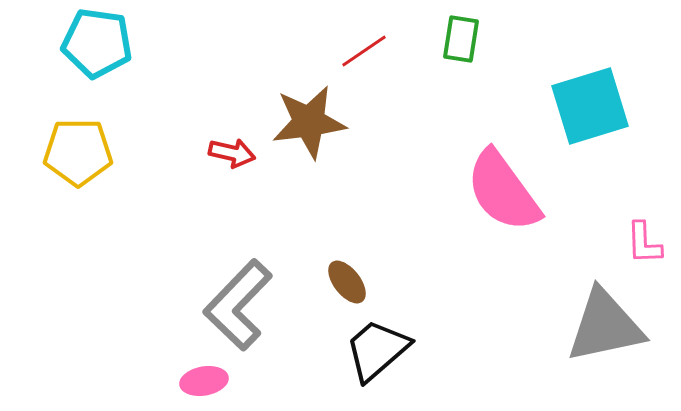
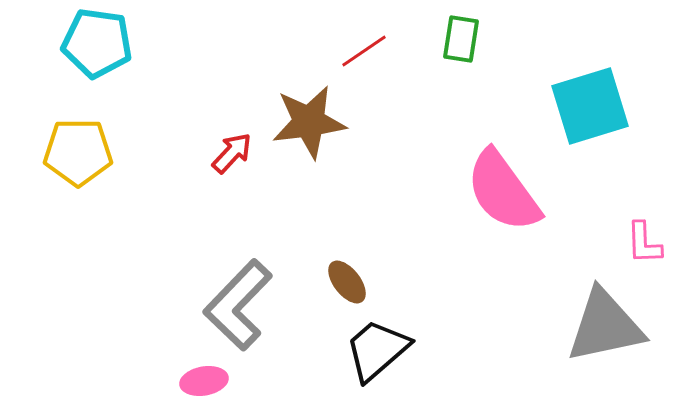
red arrow: rotated 60 degrees counterclockwise
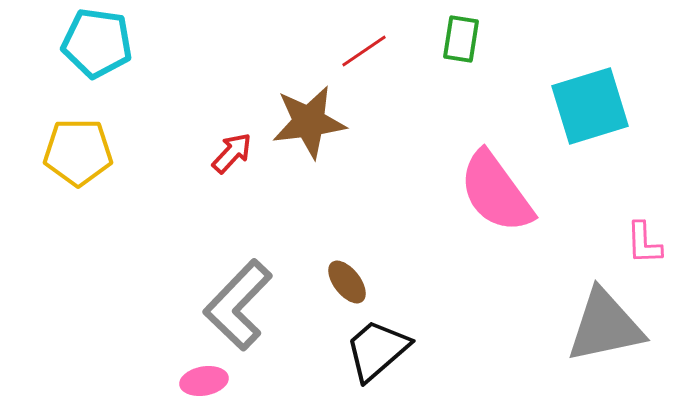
pink semicircle: moved 7 px left, 1 px down
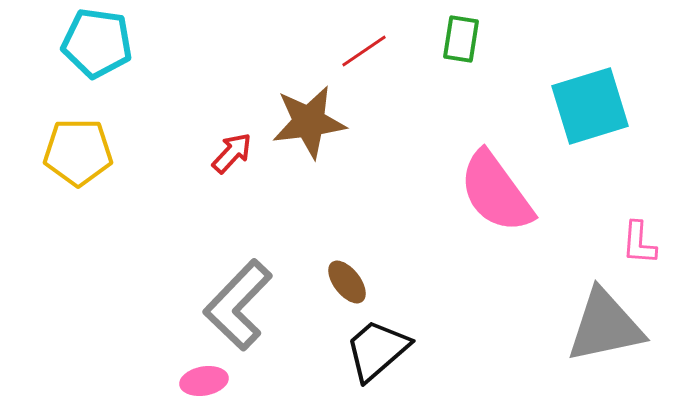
pink L-shape: moved 5 px left; rotated 6 degrees clockwise
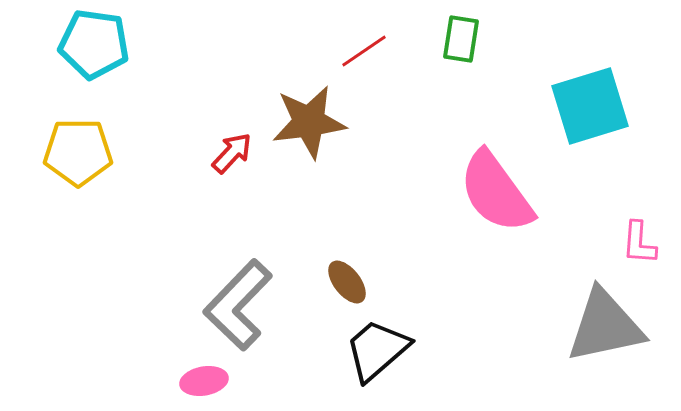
cyan pentagon: moved 3 px left, 1 px down
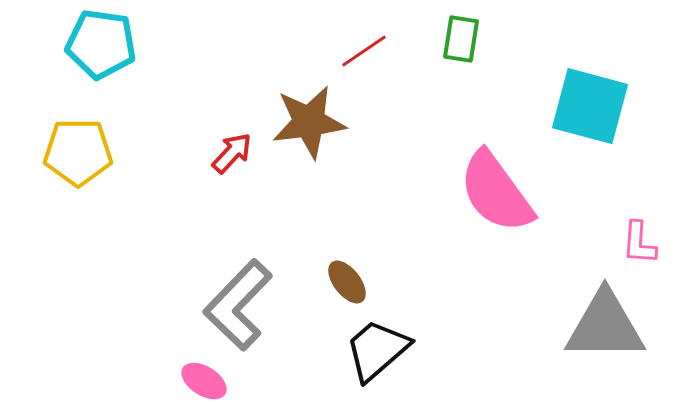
cyan pentagon: moved 7 px right
cyan square: rotated 32 degrees clockwise
gray triangle: rotated 12 degrees clockwise
pink ellipse: rotated 42 degrees clockwise
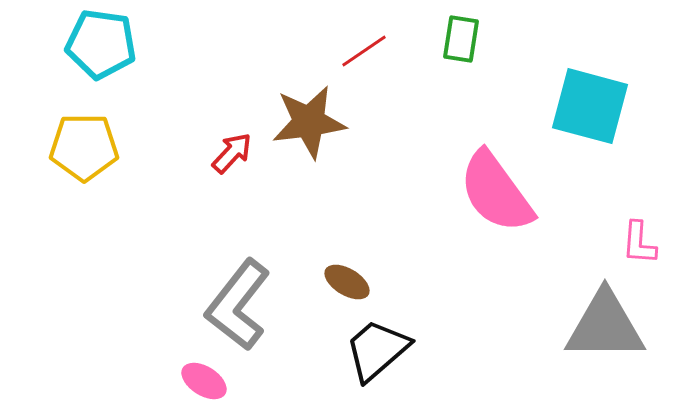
yellow pentagon: moved 6 px right, 5 px up
brown ellipse: rotated 21 degrees counterclockwise
gray L-shape: rotated 6 degrees counterclockwise
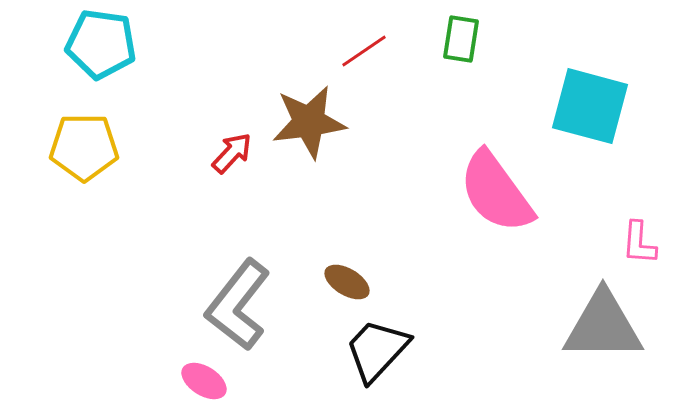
gray triangle: moved 2 px left
black trapezoid: rotated 6 degrees counterclockwise
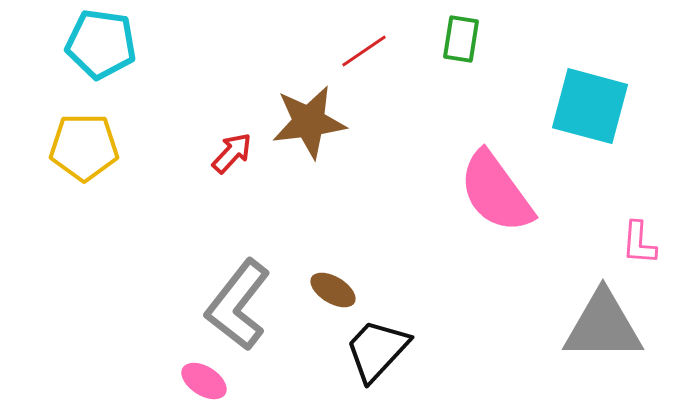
brown ellipse: moved 14 px left, 8 px down
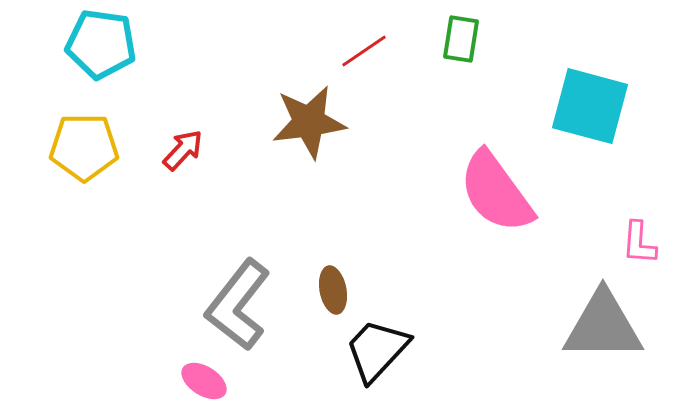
red arrow: moved 49 px left, 3 px up
brown ellipse: rotated 48 degrees clockwise
